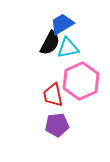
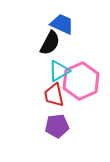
blue trapezoid: rotated 55 degrees clockwise
cyan triangle: moved 9 px left, 23 px down; rotated 20 degrees counterclockwise
red trapezoid: moved 1 px right
purple pentagon: moved 1 px down
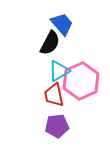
blue trapezoid: rotated 25 degrees clockwise
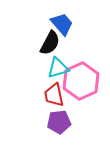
cyan triangle: moved 1 px left, 3 px up; rotated 15 degrees clockwise
purple pentagon: moved 2 px right, 4 px up
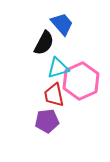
black semicircle: moved 6 px left
purple pentagon: moved 12 px left, 1 px up
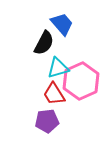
red trapezoid: moved 1 px up; rotated 20 degrees counterclockwise
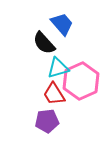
black semicircle: rotated 110 degrees clockwise
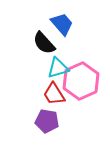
purple pentagon: rotated 15 degrees clockwise
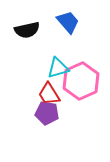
blue trapezoid: moved 6 px right, 2 px up
black semicircle: moved 17 px left, 13 px up; rotated 60 degrees counterclockwise
red trapezoid: moved 5 px left
purple pentagon: moved 8 px up
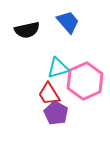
pink hexagon: moved 4 px right
purple pentagon: moved 9 px right; rotated 20 degrees clockwise
